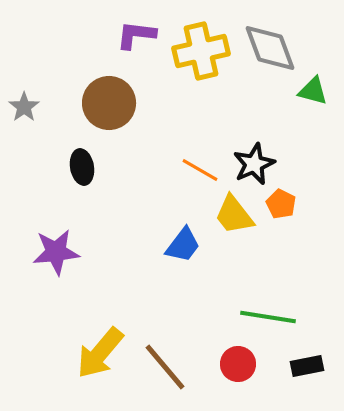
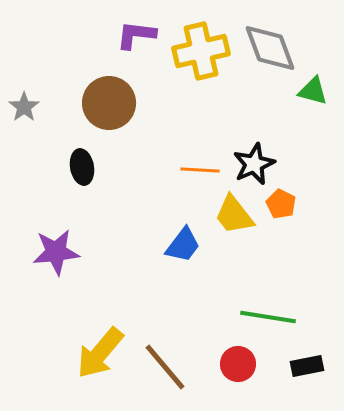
orange line: rotated 27 degrees counterclockwise
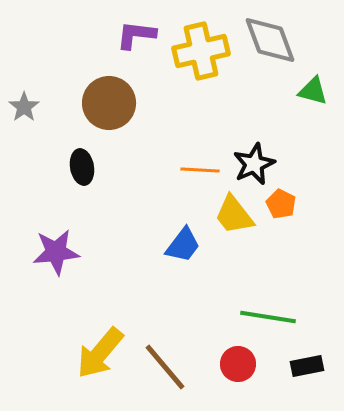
gray diamond: moved 8 px up
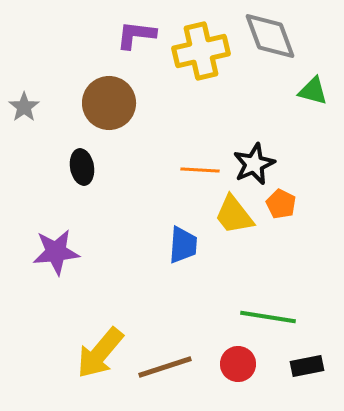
gray diamond: moved 4 px up
blue trapezoid: rotated 33 degrees counterclockwise
brown line: rotated 68 degrees counterclockwise
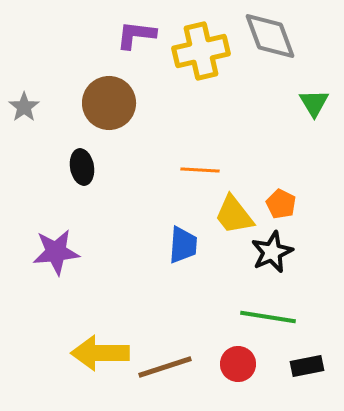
green triangle: moved 1 px right, 12 px down; rotated 44 degrees clockwise
black star: moved 18 px right, 88 px down
yellow arrow: rotated 50 degrees clockwise
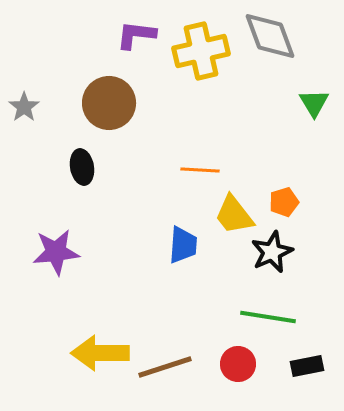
orange pentagon: moved 3 px right, 2 px up; rotated 28 degrees clockwise
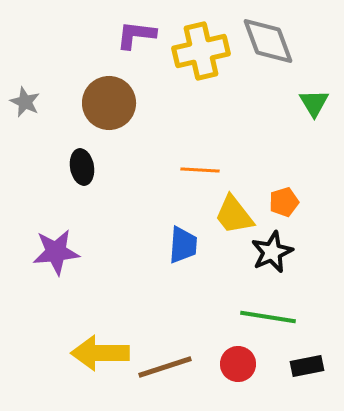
gray diamond: moved 2 px left, 5 px down
gray star: moved 1 px right, 5 px up; rotated 12 degrees counterclockwise
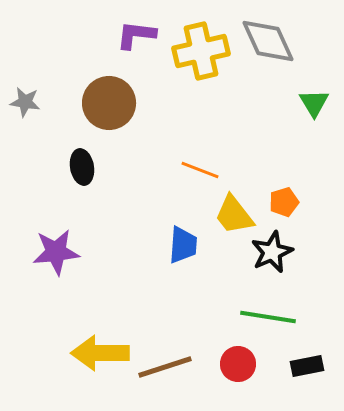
gray diamond: rotated 4 degrees counterclockwise
gray star: rotated 16 degrees counterclockwise
orange line: rotated 18 degrees clockwise
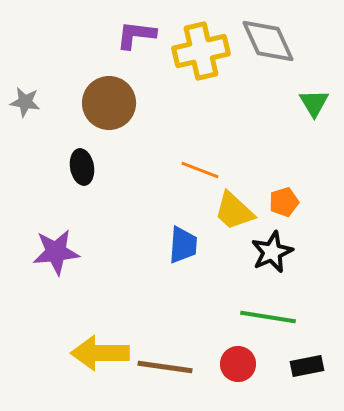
yellow trapezoid: moved 4 px up; rotated 9 degrees counterclockwise
brown line: rotated 26 degrees clockwise
